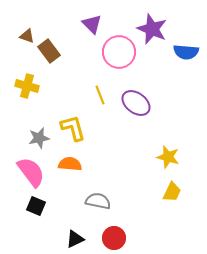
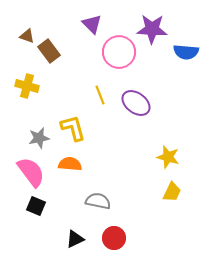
purple star: rotated 20 degrees counterclockwise
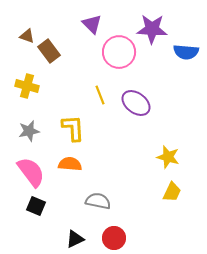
yellow L-shape: rotated 12 degrees clockwise
gray star: moved 10 px left, 7 px up
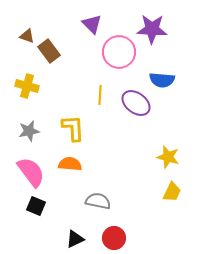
blue semicircle: moved 24 px left, 28 px down
yellow line: rotated 24 degrees clockwise
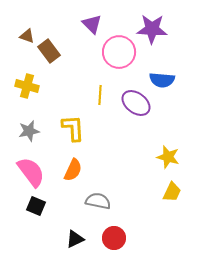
orange semicircle: moved 3 px right, 6 px down; rotated 110 degrees clockwise
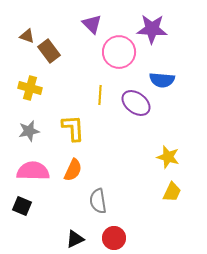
yellow cross: moved 3 px right, 2 px down
pink semicircle: moved 2 px right, 1 px up; rotated 52 degrees counterclockwise
gray semicircle: rotated 110 degrees counterclockwise
black square: moved 14 px left
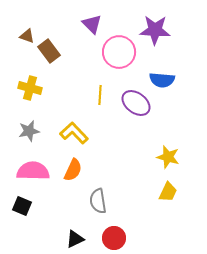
purple star: moved 3 px right, 1 px down
yellow L-shape: moved 1 px right, 5 px down; rotated 40 degrees counterclockwise
yellow trapezoid: moved 4 px left
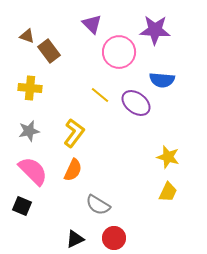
yellow cross: rotated 10 degrees counterclockwise
yellow line: rotated 54 degrees counterclockwise
yellow L-shape: rotated 80 degrees clockwise
pink semicircle: rotated 44 degrees clockwise
gray semicircle: moved 4 px down; rotated 50 degrees counterclockwise
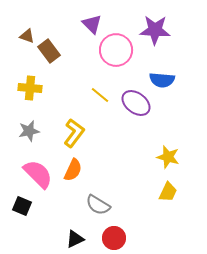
pink circle: moved 3 px left, 2 px up
pink semicircle: moved 5 px right, 3 px down
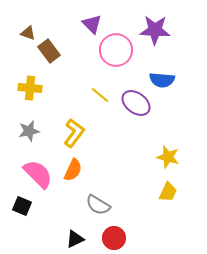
brown triangle: moved 1 px right, 3 px up
